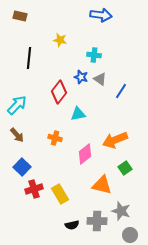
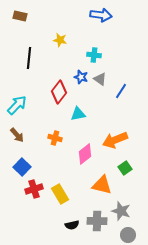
gray circle: moved 2 px left
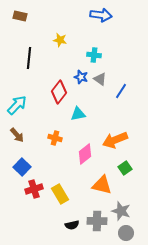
gray circle: moved 2 px left, 2 px up
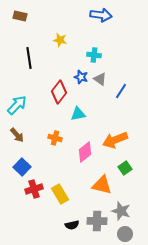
black line: rotated 15 degrees counterclockwise
pink diamond: moved 2 px up
gray circle: moved 1 px left, 1 px down
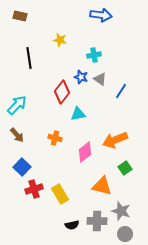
cyan cross: rotated 16 degrees counterclockwise
red diamond: moved 3 px right
orange triangle: moved 1 px down
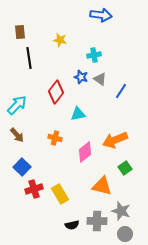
brown rectangle: moved 16 px down; rotated 72 degrees clockwise
red diamond: moved 6 px left
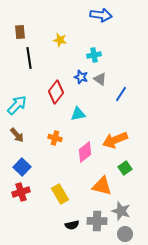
blue line: moved 3 px down
red cross: moved 13 px left, 3 px down
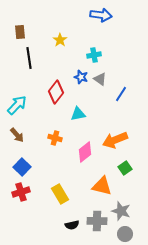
yellow star: rotated 24 degrees clockwise
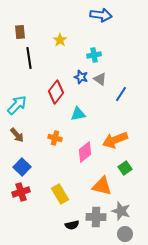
gray cross: moved 1 px left, 4 px up
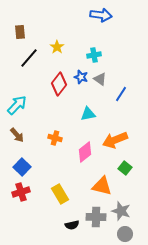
yellow star: moved 3 px left, 7 px down
black line: rotated 50 degrees clockwise
red diamond: moved 3 px right, 8 px up
cyan triangle: moved 10 px right
green square: rotated 16 degrees counterclockwise
